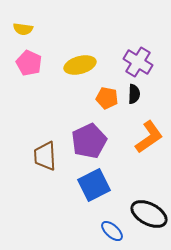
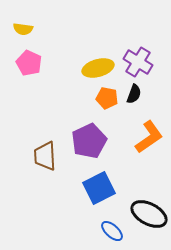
yellow ellipse: moved 18 px right, 3 px down
black semicircle: rotated 18 degrees clockwise
blue square: moved 5 px right, 3 px down
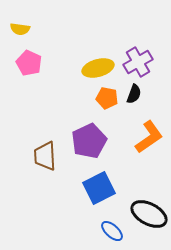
yellow semicircle: moved 3 px left
purple cross: rotated 28 degrees clockwise
